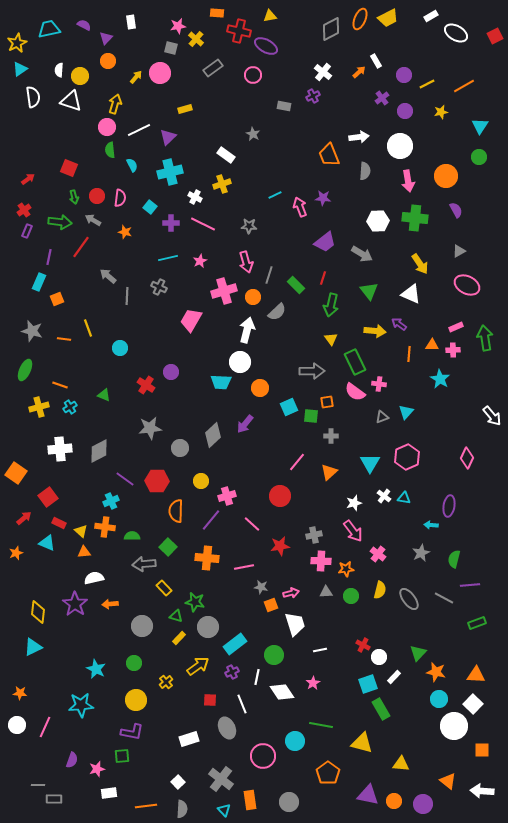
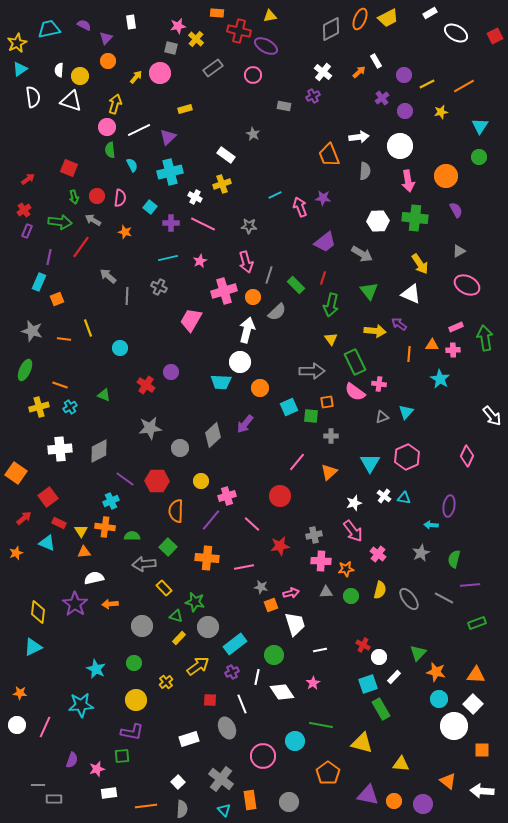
white rectangle at (431, 16): moved 1 px left, 3 px up
pink diamond at (467, 458): moved 2 px up
yellow triangle at (81, 531): rotated 16 degrees clockwise
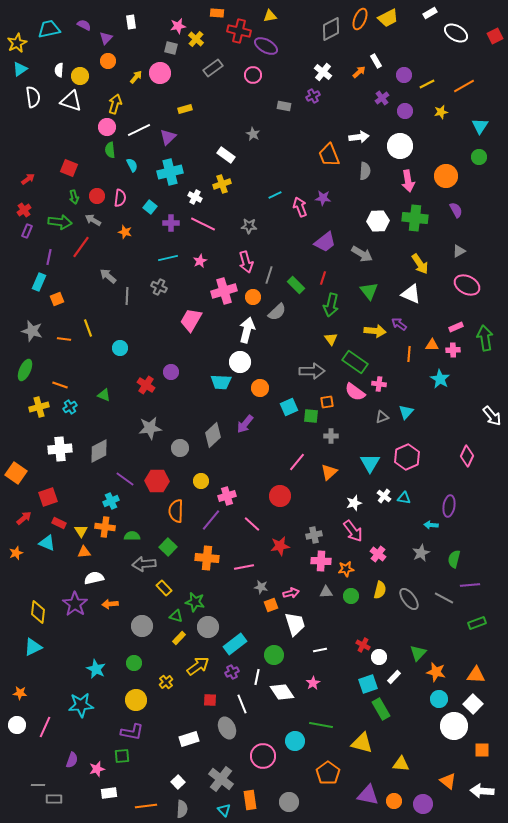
green rectangle at (355, 362): rotated 30 degrees counterclockwise
red square at (48, 497): rotated 18 degrees clockwise
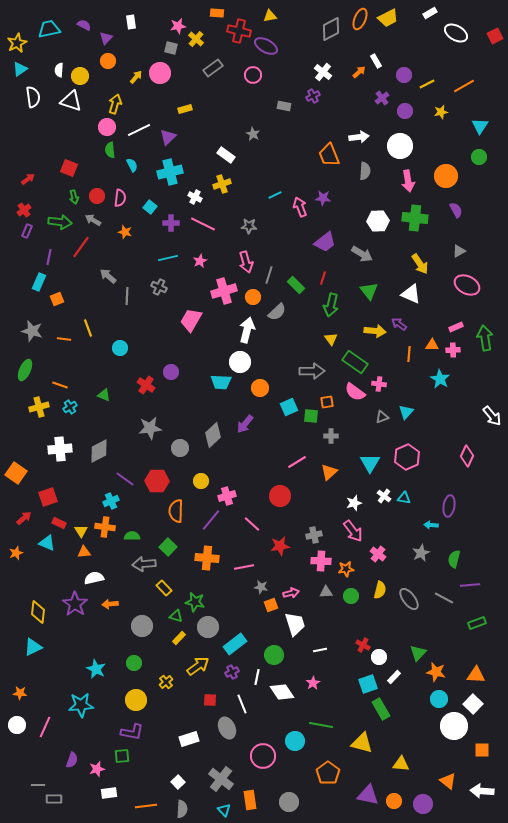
pink line at (297, 462): rotated 18 degrees clockwise
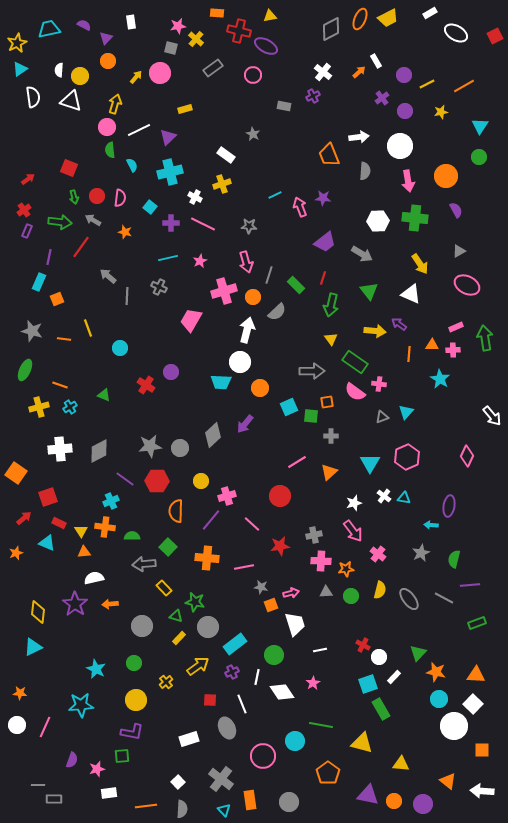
gray star at (150, 428): moved 18 px down
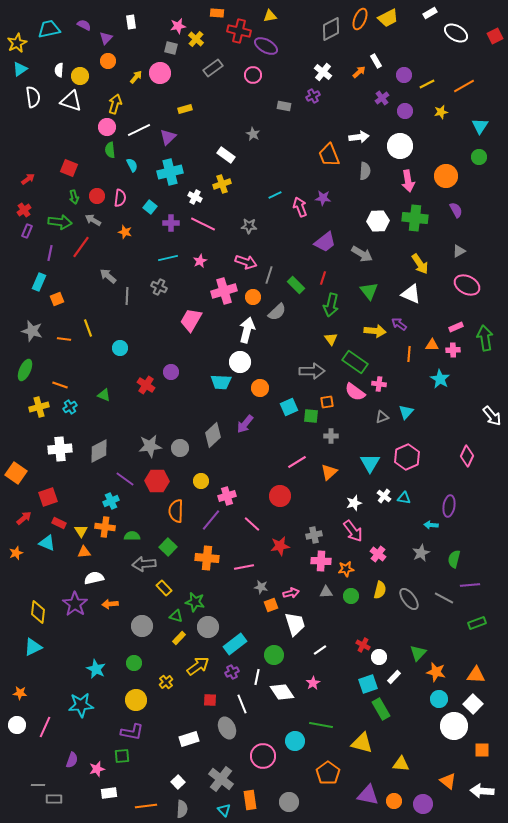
purple line at (49, 257): moved 1 px right, 4 px up
pink arrow at (246, 262): rotated 55 degrees counterclockwise
white line at (320, 650): rotated 24 degrees counterclockwise
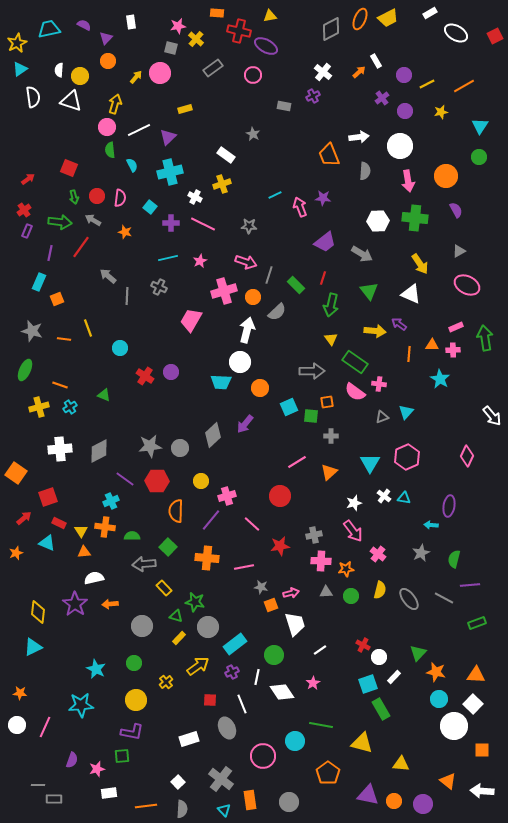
red cross at (146, 385): moved 1 px left, 9 px up
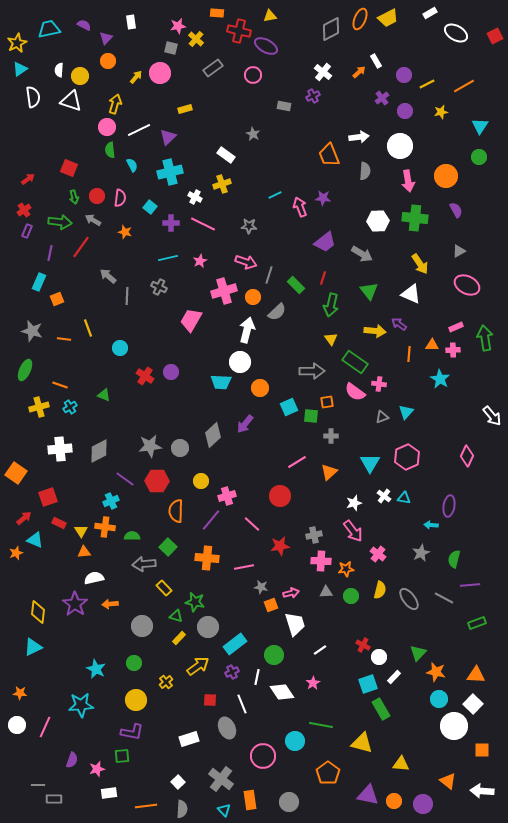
cyan triangle at (47, 543): moved 12 px left, 3 px up
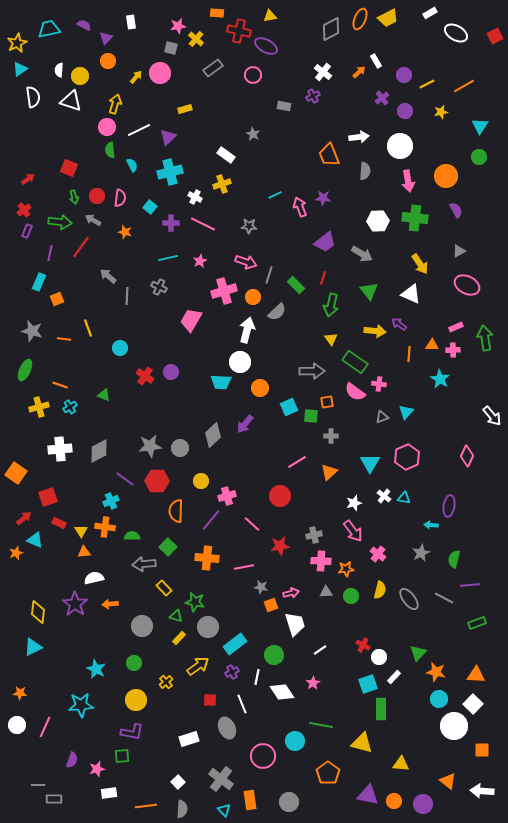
green rectangle at (381, 709): rotated 30 degrees clockwise
